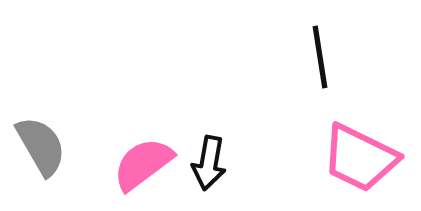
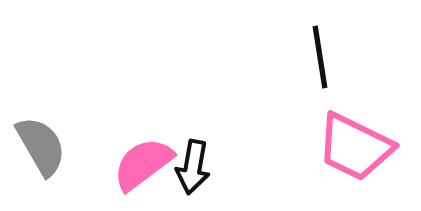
pink trapezoid: moved 5 px left, 11 px up
black arrow: moved 16 px left, 4 px down
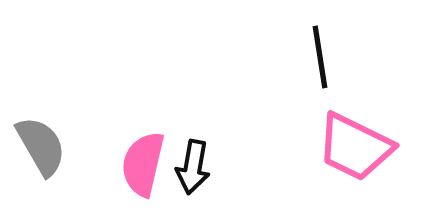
pink semicircle: rotated 40 degrees counterclockwise
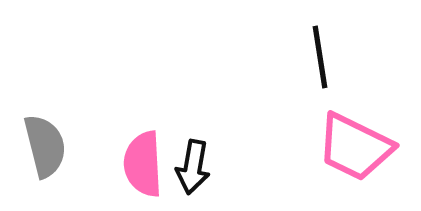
gray semicircle: moved 4 px right; rotated 16 degrees clockwise
pink semicircle: rotated 16 degrees counterclockwise
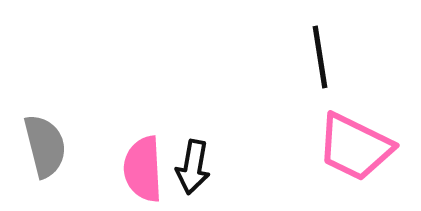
pink semicircle: moved 5 px down
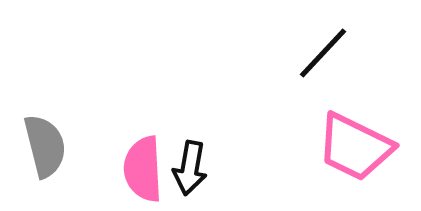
black line: moved 3 px right, 4 px up; rotated 52 degrees clockwise
black arrow: moved 3 px left, 1 px down
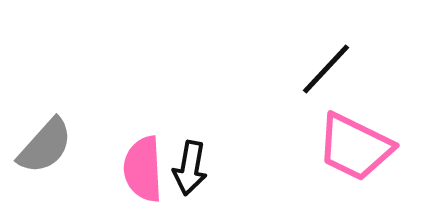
black line: moved 3 px right, 16 px down
gray semicircle: rotated 56 degrees clockwise
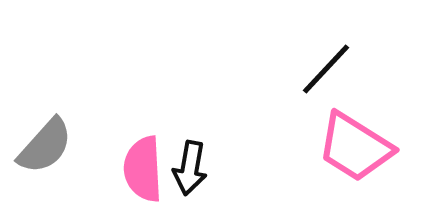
pink trapezoid: rotated 6 degrees clockwise
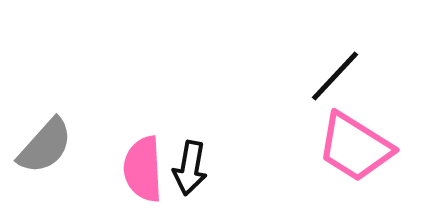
black line: moved 9 px right, 7 px down
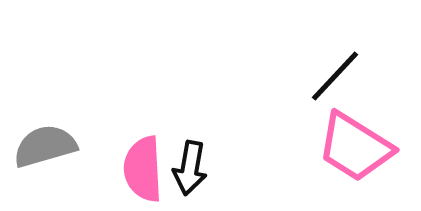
gray semicircle: rotated 148 degrees counterclockwise
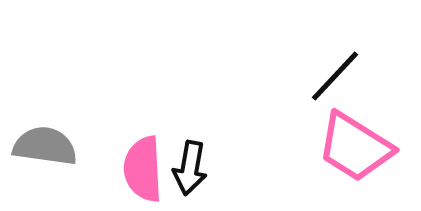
gray semicircle: rotated 24 degrees clockwise
